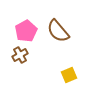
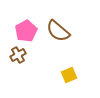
brown semicircle: rotated 10 degrees counterclockwise
brown cross: moved 2 px left
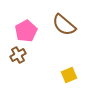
brown semicircle: moved 6 px right, 6 px up
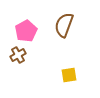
brown semicircle: rotated 70 degrees clockwise
yellow square: rotated 14 degrees clockwise
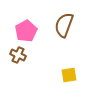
brown cross: rotated 35 degrees counterclockwise
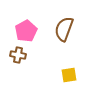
brown semicircle: moved 4 px down
brown cross: rotated 14 degrees counterclockwise
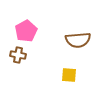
brown semicircle: moved 14 px right, 11 px down; rotated 115 degrees counterclockwise
yellow square: rotated 14 degrees clockwise
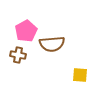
brown semicircle: moved 26 px left, 4 px down
yellow square: moved 11 px right
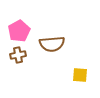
pink pentagon: moved 7 px left
brown cross: rotated 21 degrees counterclockwise
